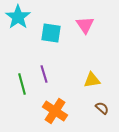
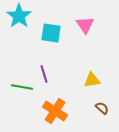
cyan star: moved 1 px right, 1 px up
green line: moved 3 px down; rotated 65 degrees counterclockwise
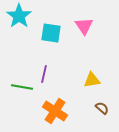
pink triangle: moved 1 px left, 1 px down
purple line: rotated 30 degrees clockwise
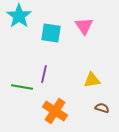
brown semicircle: rotated 24 degrees counterclockwise
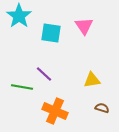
purple line: rotated 60 degrees counterclockwise
orange cross: rotated 10 degrees counterclockwise
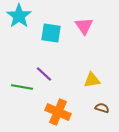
orange cross: moved 3 px right, 1 px down
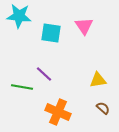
cyan star: rotated 30 degrees counterclockwise
yellow triangle: moved 6 px right
brown semicircle: moved 1 px right; rotated 24 degrees clockwise
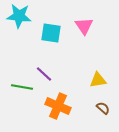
orange cross: moved 6 px up
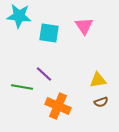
cyan square: moved 2 px left
brown semicircle: moved 2 px left, 6 px up; rotated 120 degrees clockwise
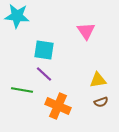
cyan star: moved 2 px left
pink triangle: moved 2 px right, 5 px down
cyan square: moved 5 px left, 17 px down
green line: moved 3 px down
